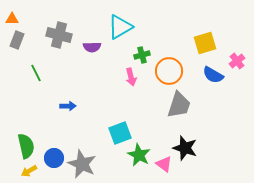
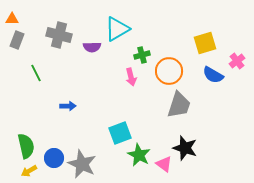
cyan triangle: moved 3 px left, 2 px down
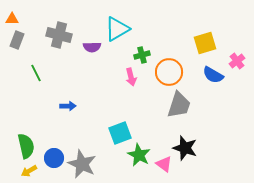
orange circle: moved 1 px down
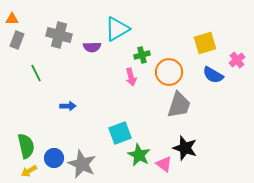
pink cross: moved 1 px up
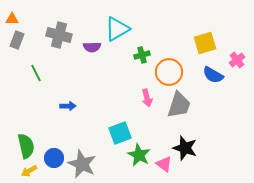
pink arrow: moved 16 px right, 21 px down
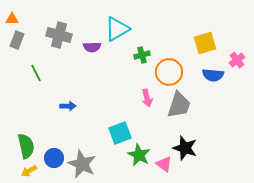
blue semicircle: rotated 25 degrees counterclockwise
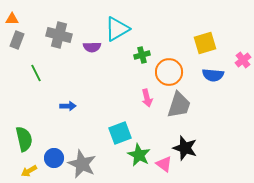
pink cross: moved 6 px right
green semicircle: moved 2 px left, 7 px up
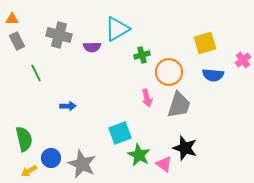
gray rectangle: moved 1 px down; rotated 48 degrees counterclockwise
blue circle: moved 3 px left
